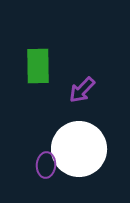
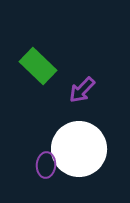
green rectangle: rotated 45 degrees counterclockwise
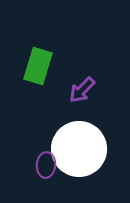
green rectangle: rotated 63 degrees clockwise
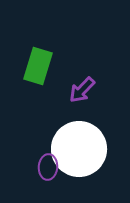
purple ellipse: moved 2 px right, 2 px down
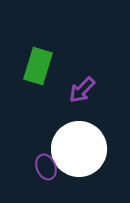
purple ellipse: moved 2 px left; rotated 25 degrees counterclockwise
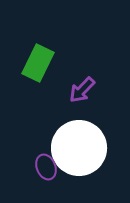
green rectangle: moved 3 px up; rotated 9 degrees clockwise
white circle: moved 1 px up
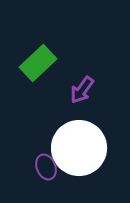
green rectangle: rotated 21 degrees clockwise
purple arrow: rotated 8 degrees counterclockwise
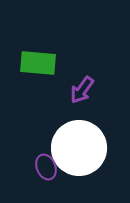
green rectangle: rotated 48 degrees clockwise
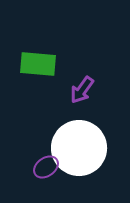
green rectangle: moved 1 px down
purple ellipse: rotated 75 degrees clockwise
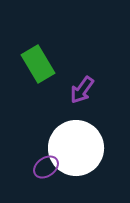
green rectangle: rotated 54 degrees clockwise
white circle: moved 3 px left
